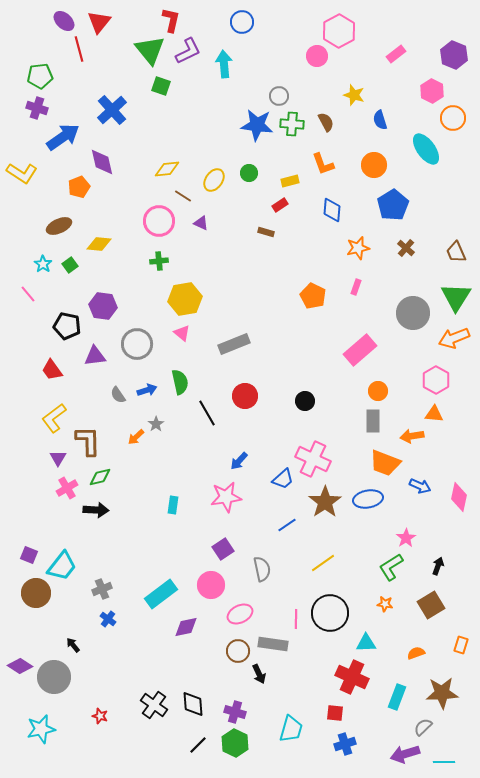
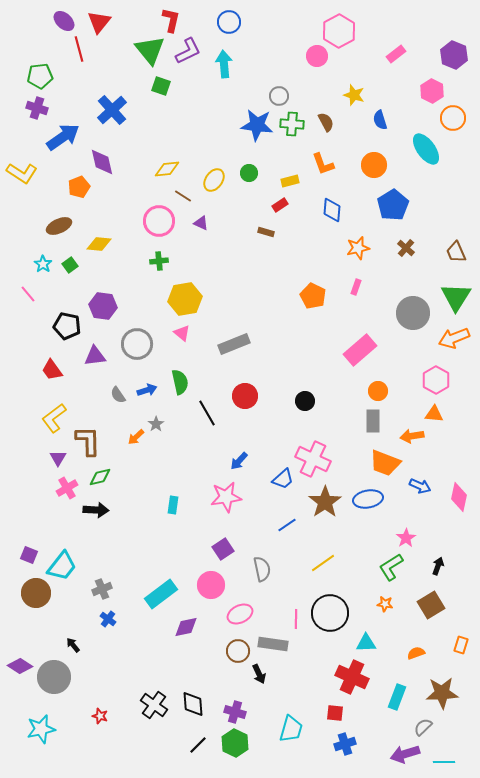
blue circle at (242, 22): moved 13 px left
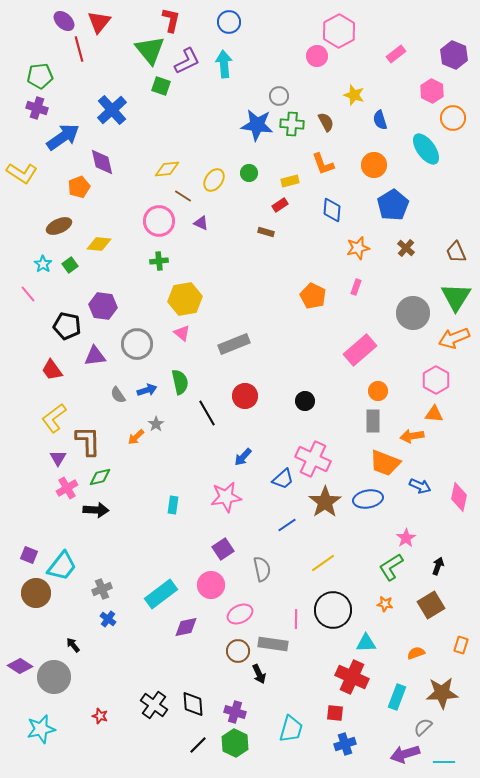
purple L-shape at (188, 51): moved 1 px left, 10 px down
blue arrow at (239, 461): moved 4 px right, 4 px up
black circle at (330, 613): moved 3 px right, 3 px up
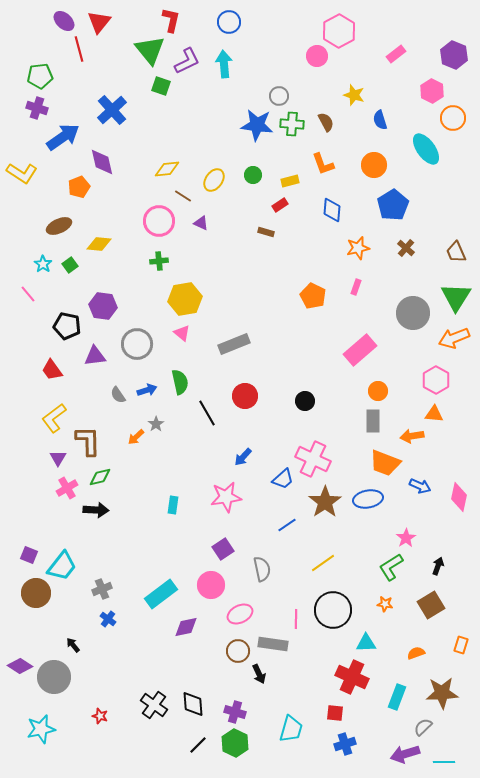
green circle at (249, 173): moved 4 px right, 2 px down
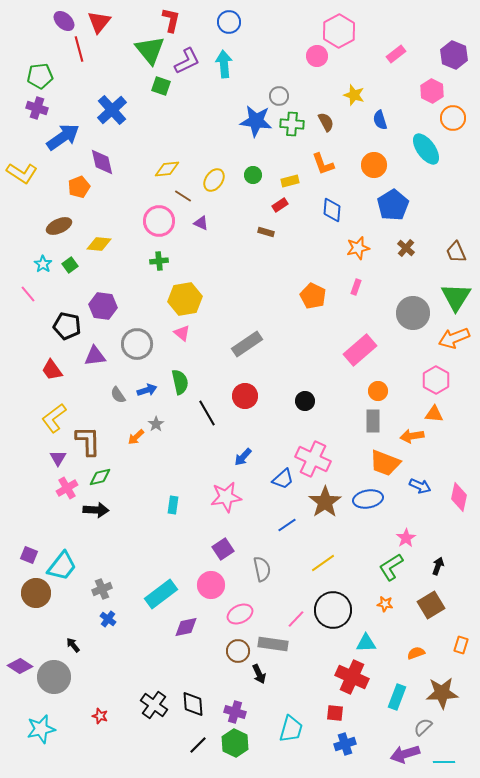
blue star at (257, 125): moved 1 px left, 4 px up
gray rectangle at (234, 344): moved 13 px right; rotated 12 degrees counterclockwise
pink line at (296, 619): rotated 42 degrees clockwise
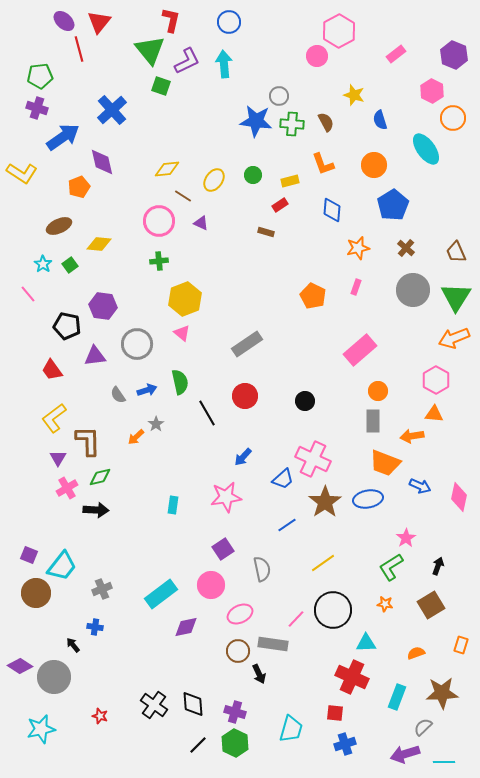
yellow hexagon at (185, 299): rotated 12 degrees counterclockwise
gray circle at (413, 313): moved 23 px up
blue cross at (108, 619): moved 13 px left, 8 px down; rotated 28 degrees counterclockwise
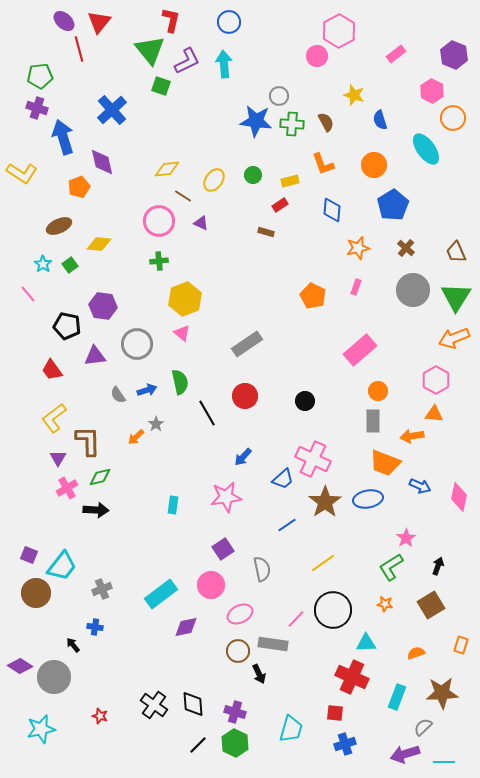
blue arrow at (63, 137): rotated 72 degrees counterclockwise
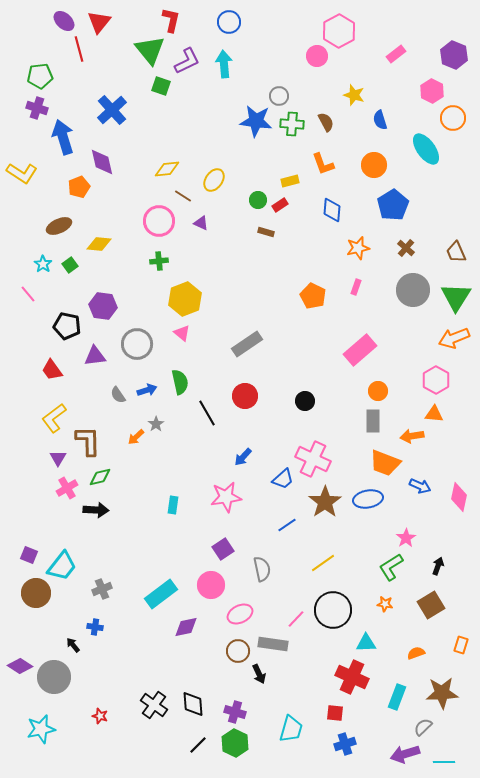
green circle at (253, 175): moved 5 px right, 25 px down
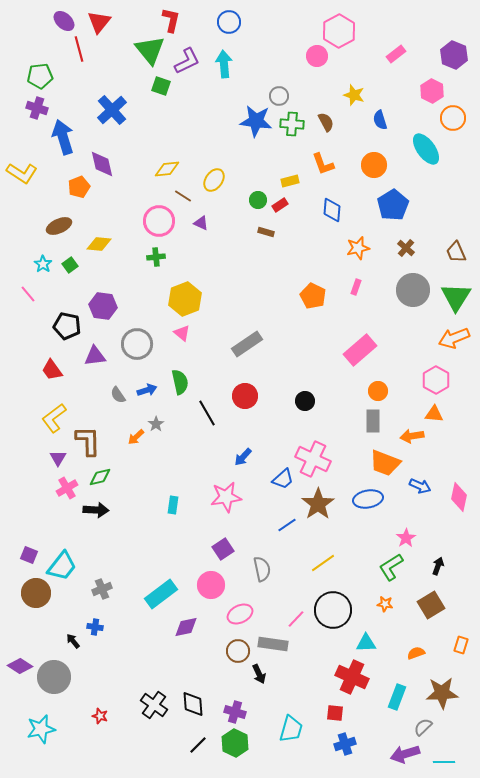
purple diamond at (102, 162): moved 2 px down
green cross at (159, 261): moved 3 px left, 4 px up
brown star at (325, 502): moved 7 px left, 2 px down
black arrow at (73, 645): moved 4 px up
